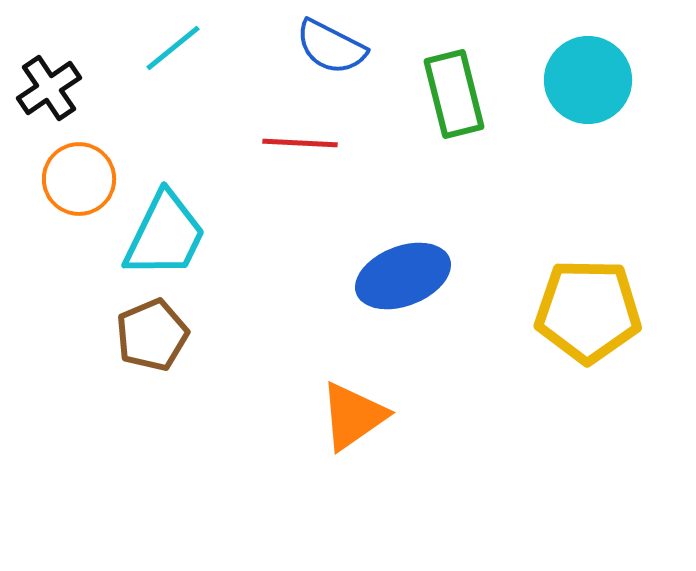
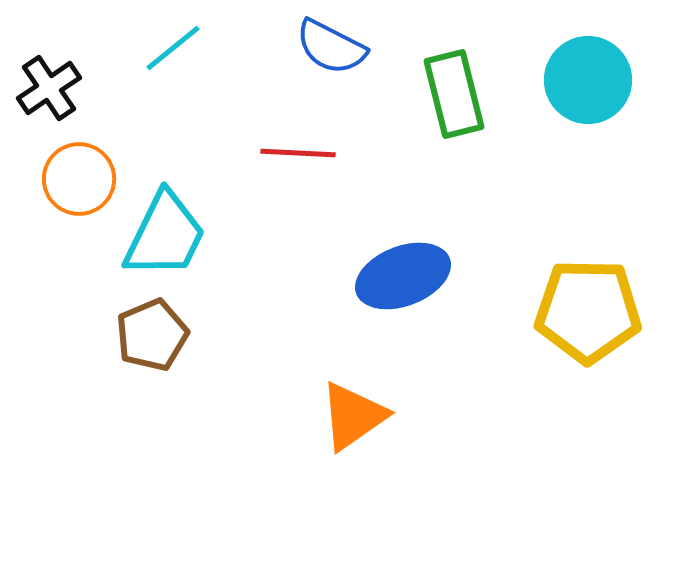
red line: moved 2 px left, 10 px down
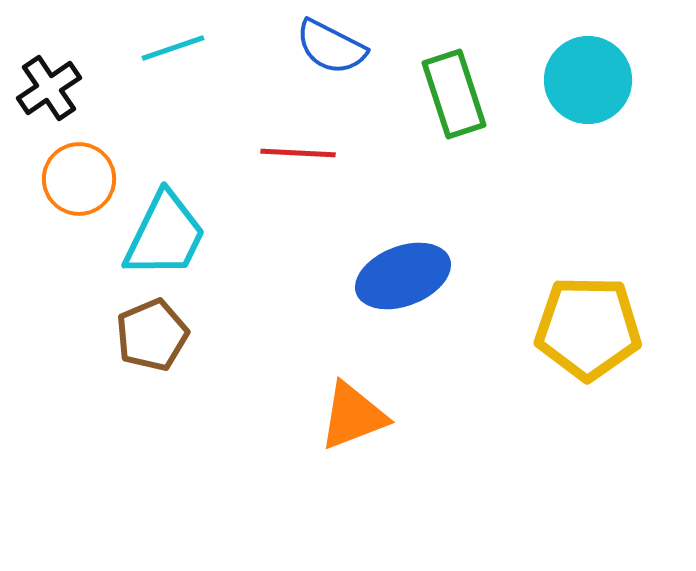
cyan line: rotated 20 degrees clockwise
green rectangle: rotated 4 degrees counterclockwise
yellow pentagon: moved 17 px down
orange triangle: rotated 14 degrees clockwise
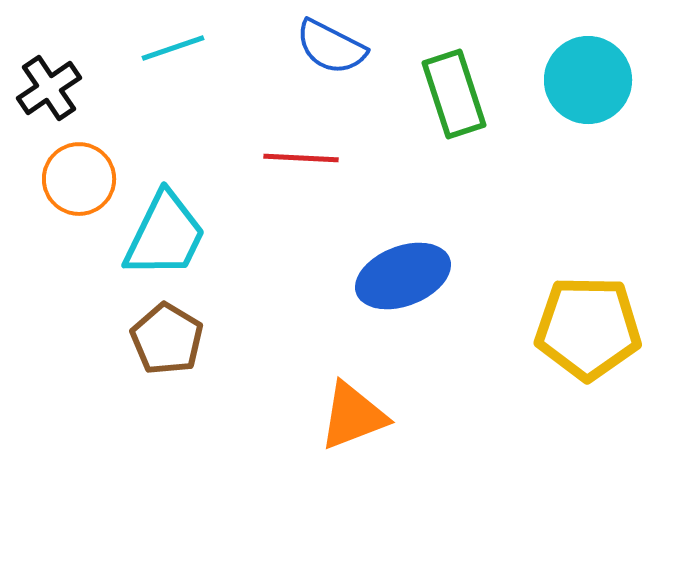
red line: moved 3 px right, 5 px down
brown pentagon: moved 15 px right, 4 px down; rotated 18 degrees counterclockwise
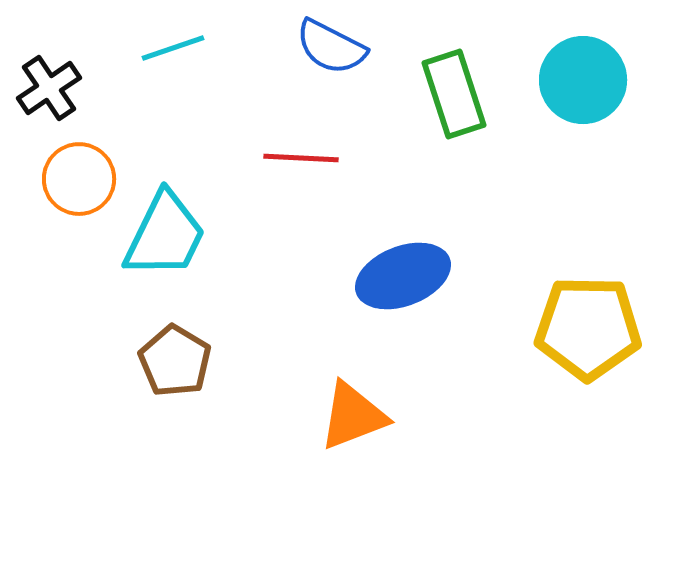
cyan circle: moved 5 px left
brown pentagon: moved 8 px right, 22 px down
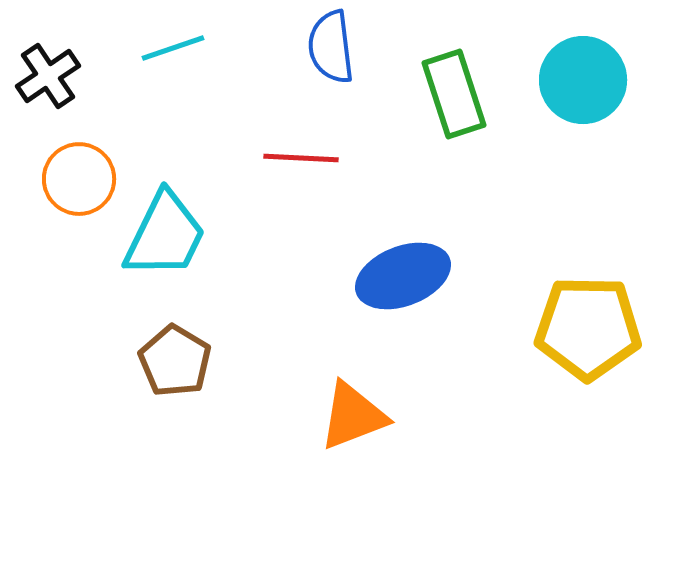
blue semicircle: rotated 56 degrees clockwise
black cross: moved 1 px left, 12 px up
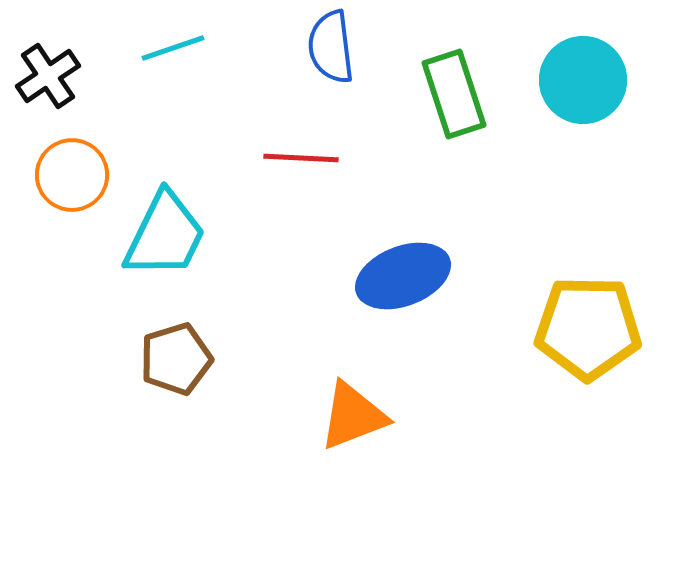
orange circle: moved 7 px left, 4 px up
brown pentagon: moved 1 px right, 2 px up; rotated 24 degrees clockwise
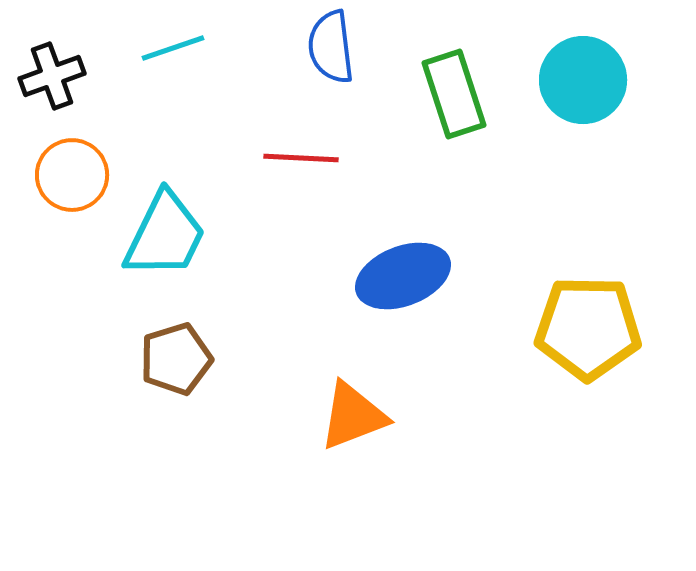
black cross: moved 4 px right; rotated 14 degrees clockwise
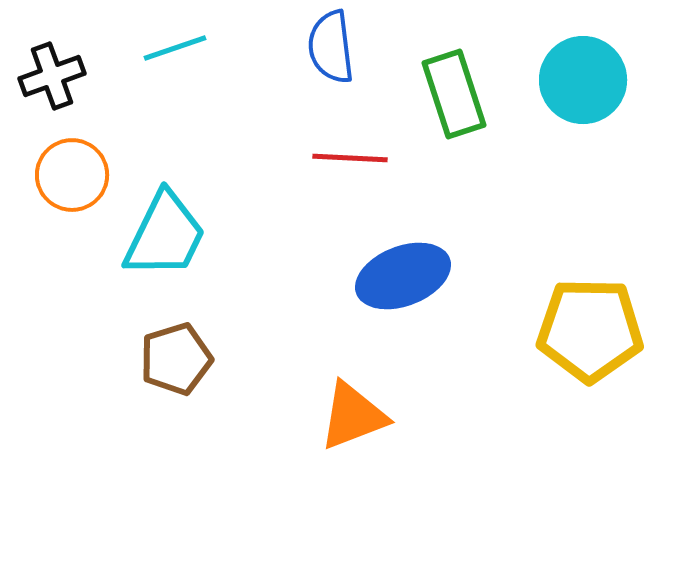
cyan line: moved 2 px right
red line: moved 49 px right
yellow pentagon: moved 2 px right, 2 px down
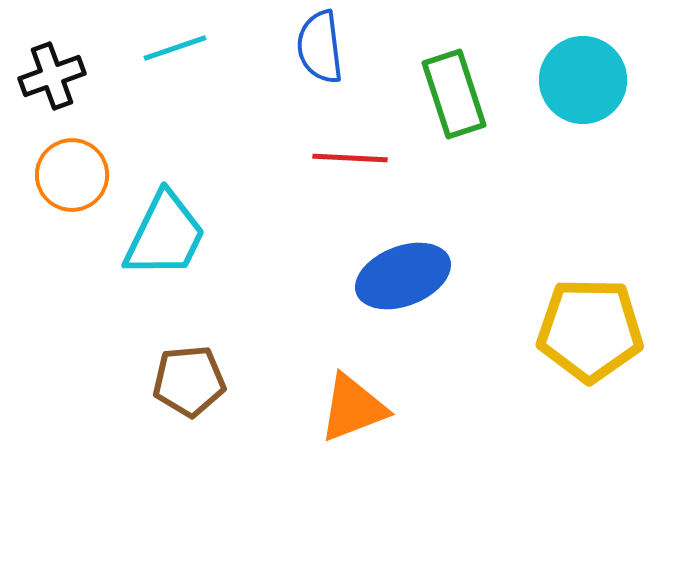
blue semicircle: moved 11 px left
brown pentagon: moved 13 px right, 22 px down; rotated 12 degrees clockwise
orange triangle: moved 8 px up
